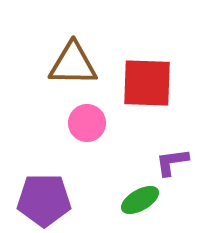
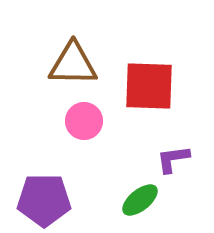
red square: moved 2 px right, 3 px down
pink circle: moved 3 px left, 2 px up
purple L-shape: moved 1 px right, 3 px up
green ellipse: rotated 9 degrees counterclockwise
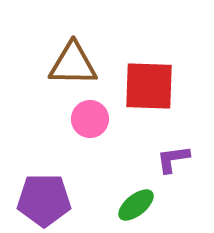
pink circle: moved 6 px right, 2 px up
green ellipse: moved 4 px left, 5 px down
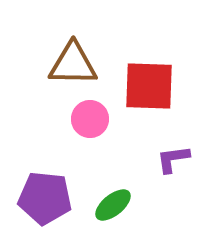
purple pentagon: moved 1 px right, 2 px up; rotated 6 degrees clockwise
green ellipse: moved 23 px left
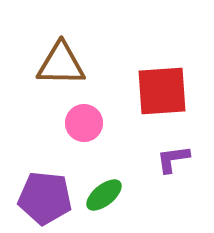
brown triangle: moved 12 px left
red square: moved 13 px right, 5 px down; rotated 6 degrees counterclockwise
pink circle: moved 6 px left, 4 px down
green ellipse: moved 9 px left, 10 px up
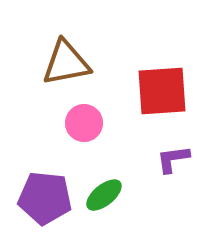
brown triangle: moved 5 px right, 1 px up; rotated 12 degrees counterclockwise
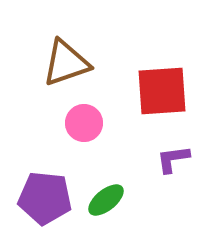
brown triangle: rotated 8 degrees counterclockwise
green ellipse: moved 2 px right, 5 px down
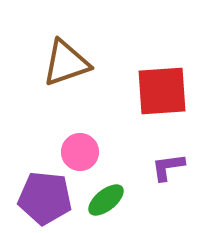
pink circle: moved 4 px left, 29 px down
purple L-shape: moved 5 px left, 8 px down
